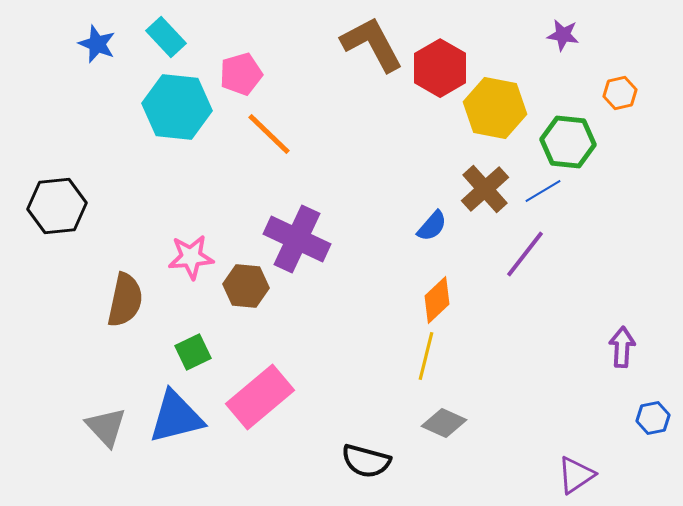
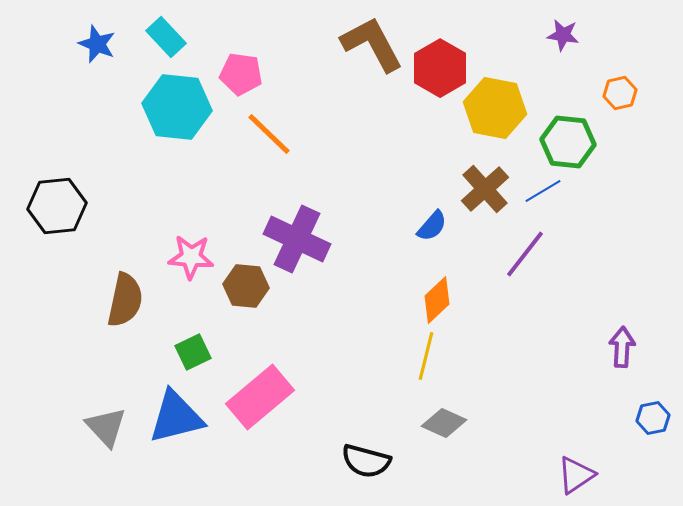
pink pentagon: rotated 24 degrees clockwise
pink star: rotated 9 degrees clockwise
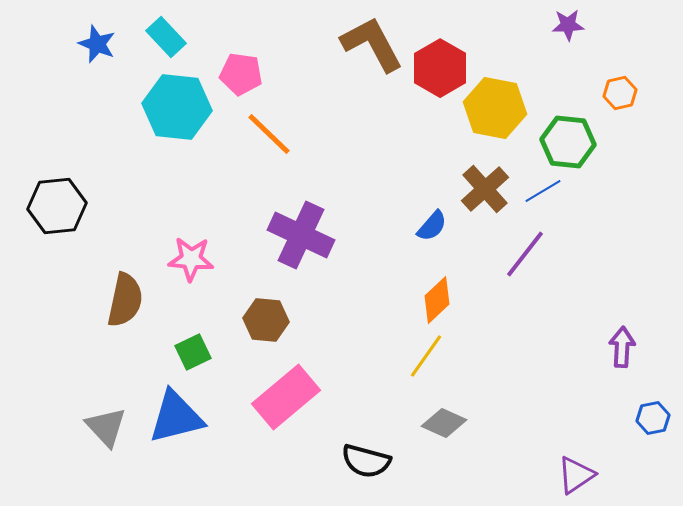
purple star: moved 5 px right, 10 px up; rotated 12 degrees counterclockwise
purple cross: moved 4 px right, 4 px up
pink star: moved 2 px down
brown hexagon: moved 20 px right, 34 px down
yellow line: rotated 21 degrees clockwise
pink rectangle: moved 26 px right
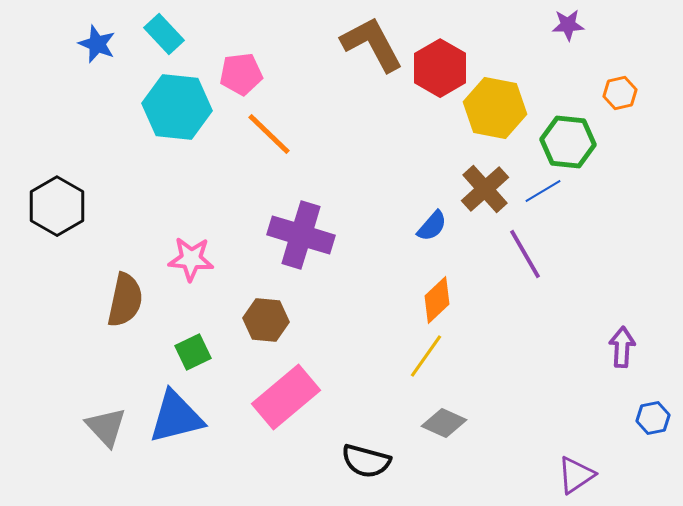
cyan rectangle: moved 2 px left, 3 px up
pink pentagon: rotated 15 degrees counterclockwise
black hexagon: rotated 24 degrees counterclockwise
purple cross: rotated 8 degrees counterclockwise
purple line: rotated 68 degrees counterclockwise
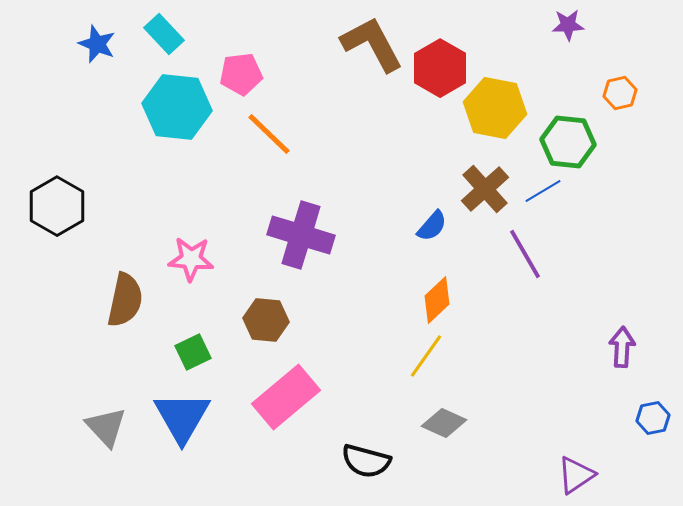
blue triangle: moved 6 px right; rotated 46 degrees counterclockwise
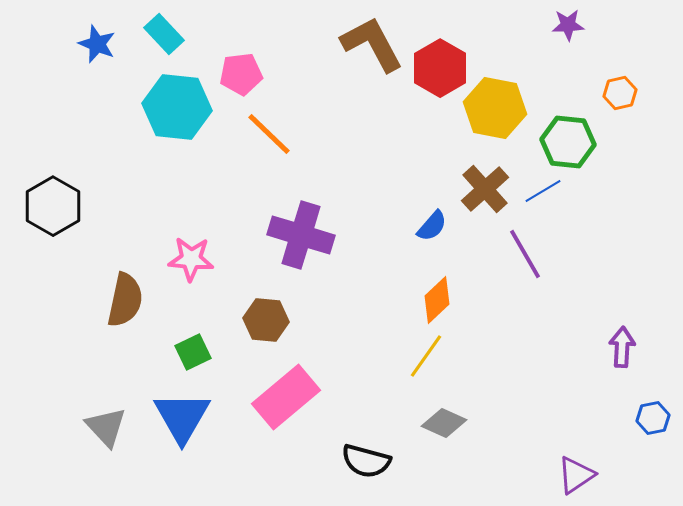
black hexagon: moved 4 px left
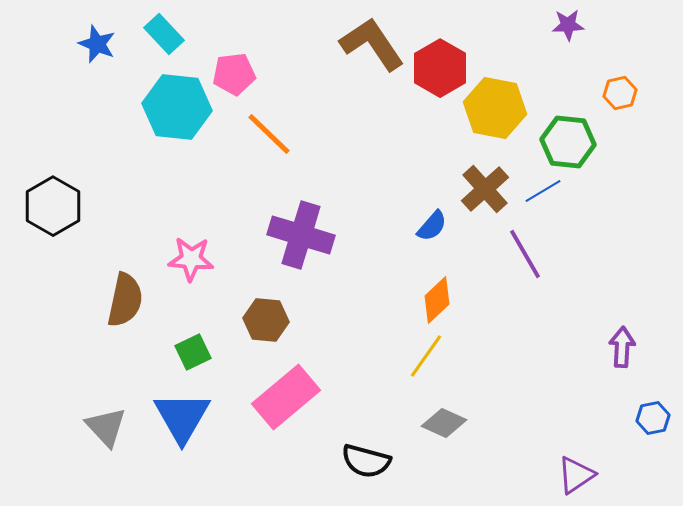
brown L-shape: rotated 6 degrees counterclockwise
pink pentagon: moved 7 px left
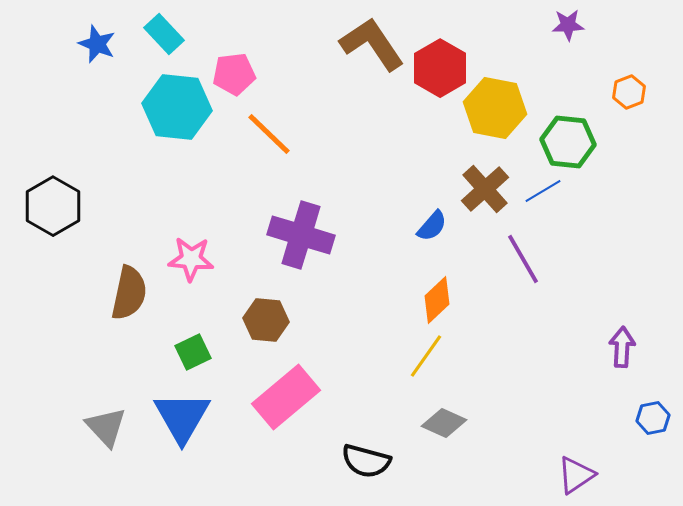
orange hexagon: moved 9 px right, 1 px up; rotated 8 degrees counterclockwise
purple line: moved 2 px left, 5 px down
brown semicircle: moved 4 px right, 7 px up
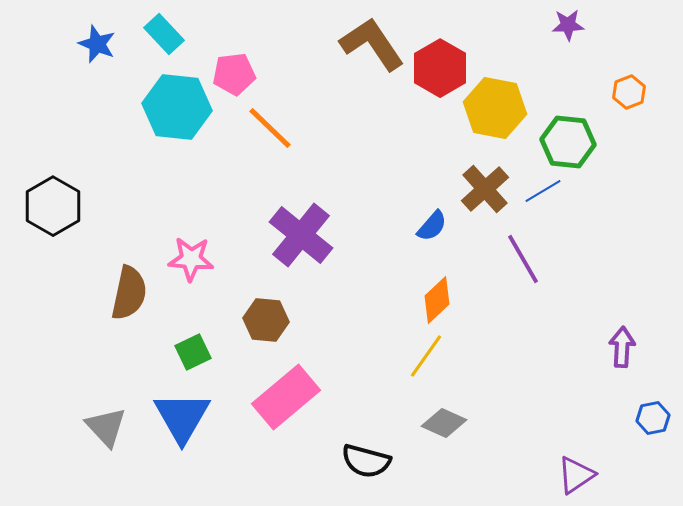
orange line: moved 1 px right, 6 px up
purple cross: rotated 22 degrees clockwise
